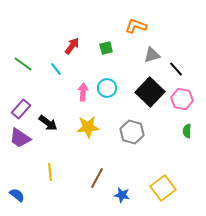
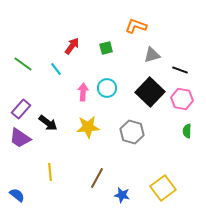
black line: moved 4 px right, 1 px down; rotated 28 degrees counterclockwise
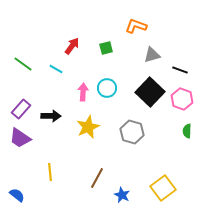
cyan line: rotated 24 degrees counterclockwise
pink hexagon: rotated 10 degrees clockwise
black arrow: moved 3 px right, 7 px up; rotated 36 degrees counterclockwise
yellow star: rotated 20 degrees counterclockwise
blue star: rotated 14 degrees clockwise
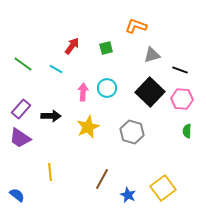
pink hexagon: rotated 15 degrees counterclockwise
brown line: moved 5 px right, 1 px down
blue star: moved 6 px right
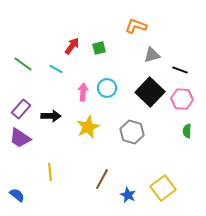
green square: moved 7 px left
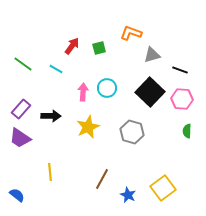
orange L-shape: moved 5 px left, 7 px down
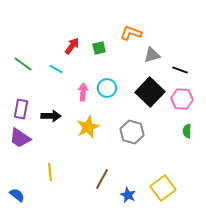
purple rectangle: rotated 30 degrees counterclockwise
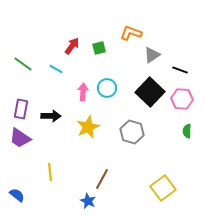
gray triangle: rotated 18 degrees counterclockwise
blue star: moved 40 px left, 6 px down
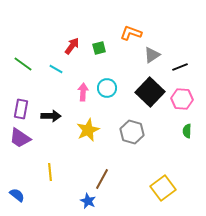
black line: moved 3 px up; rotated 42 degrees counterclockwise
yellow star: moved 3 px down
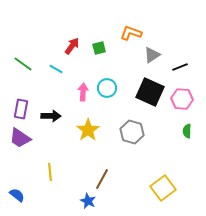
black square: rotated 20 degrees counterclockwise
yellow star: rotated 10 degrees counterclockwise
